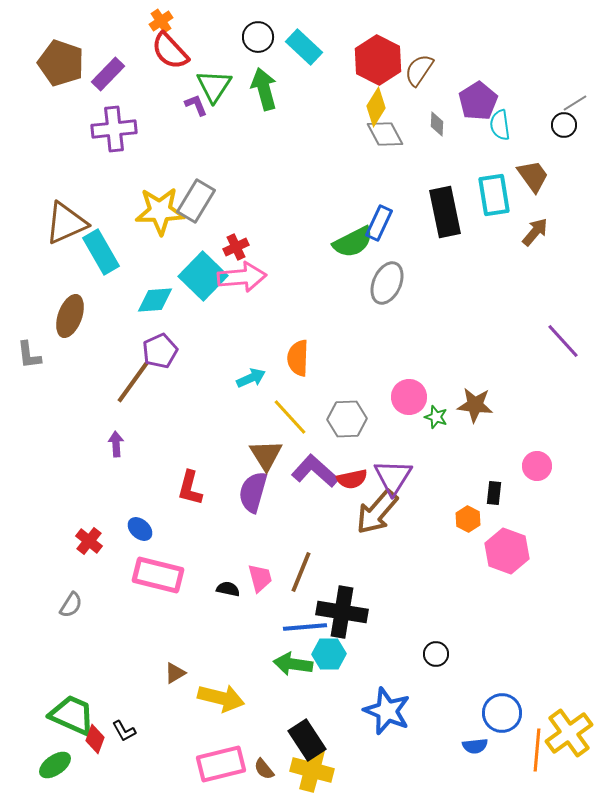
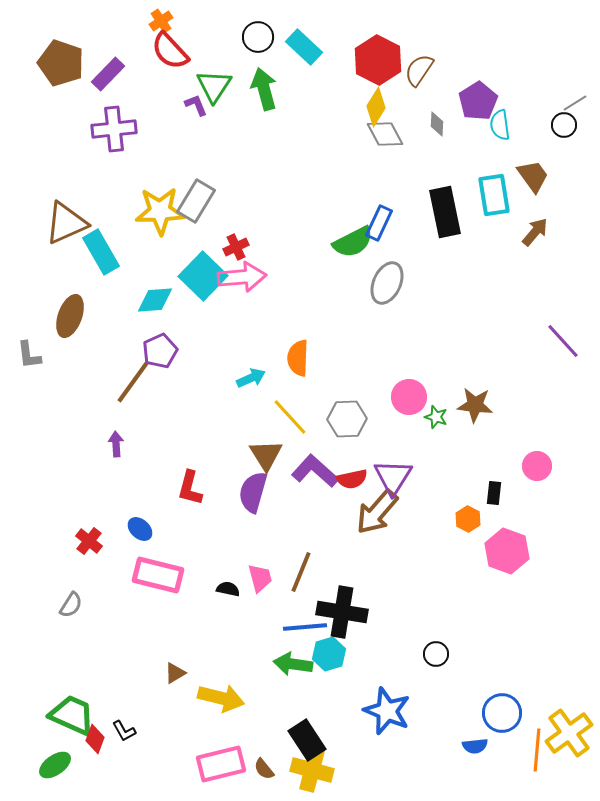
cyan hexagon at (329, 654): rotated 16 degrees counterclockwise
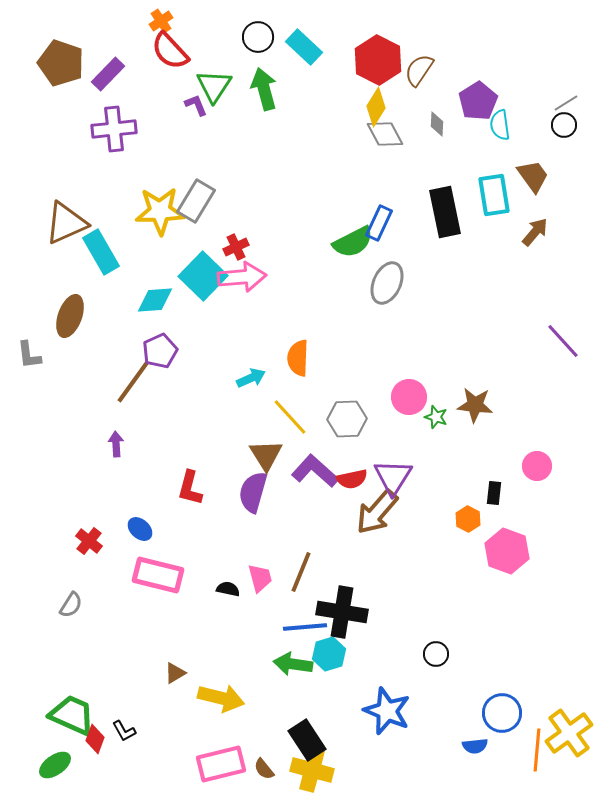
gray line at (575, 103): moved 9 px left
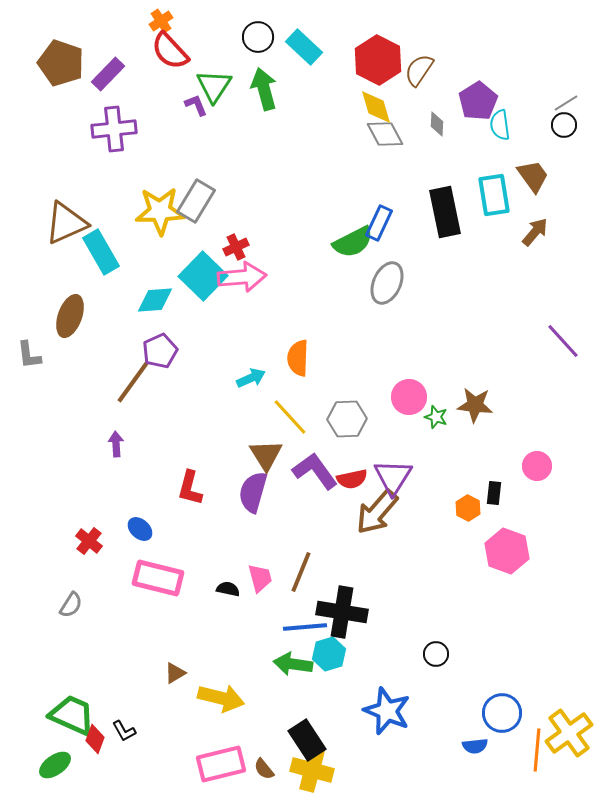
yellow diamond at (376, 107): rotated 48 degrees counterclockwise
purple L-shape at (315, 471): rotated 12 degrees clockwise
orange hexagon at (468, 519): moved 11 px up
pink rectangle at (158, 575): moved 3 px down
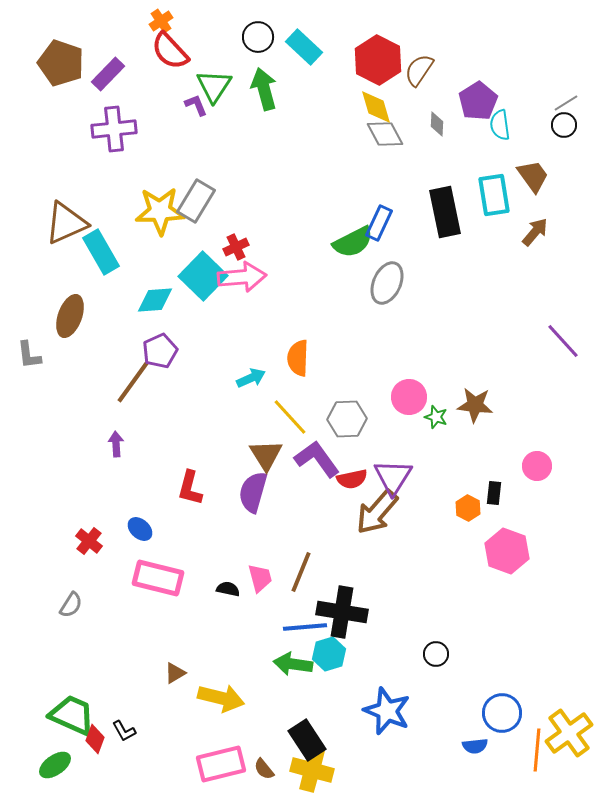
purple L-shape at (315, 471): moved 2 px right, 12 px up
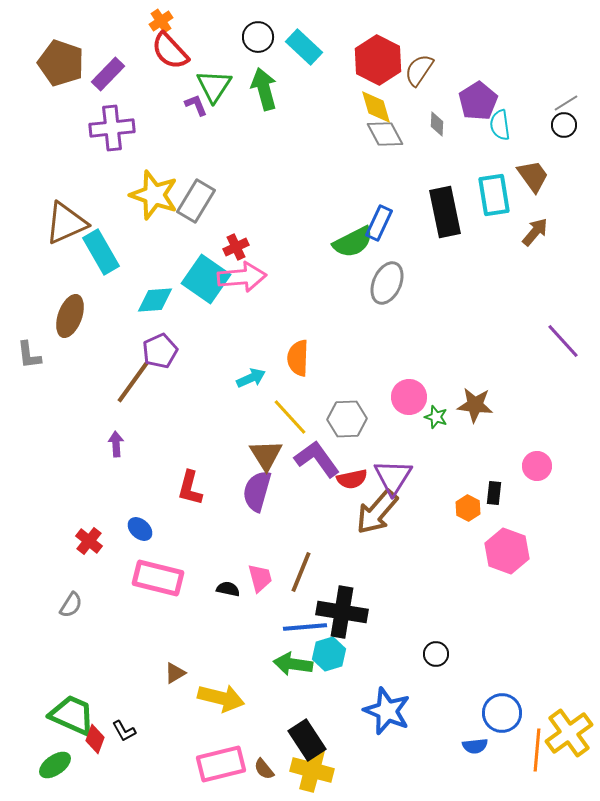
purple cross at (114, 129): moved 2 px left, 1 px up
yellow star at (160, 211): moved 6 px left, 16 px up; rotated 21 degrees clockwise
cyan square at (203, 276): moved 3 px right, 3 px down; rotated 9 degrees counterclockwise
purple semicircle at (253, 492): moved 4 px right, 1 px up
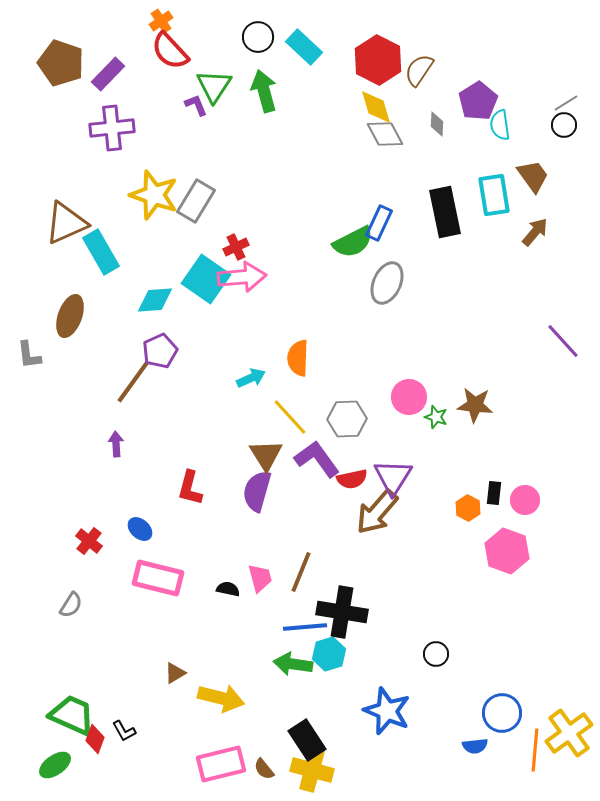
green arrow at (264, 89): moved 2 px down
pink circle at (537, 466): moved 12 px left, 34 px down
orange line at (537, 750): moved 2 px left
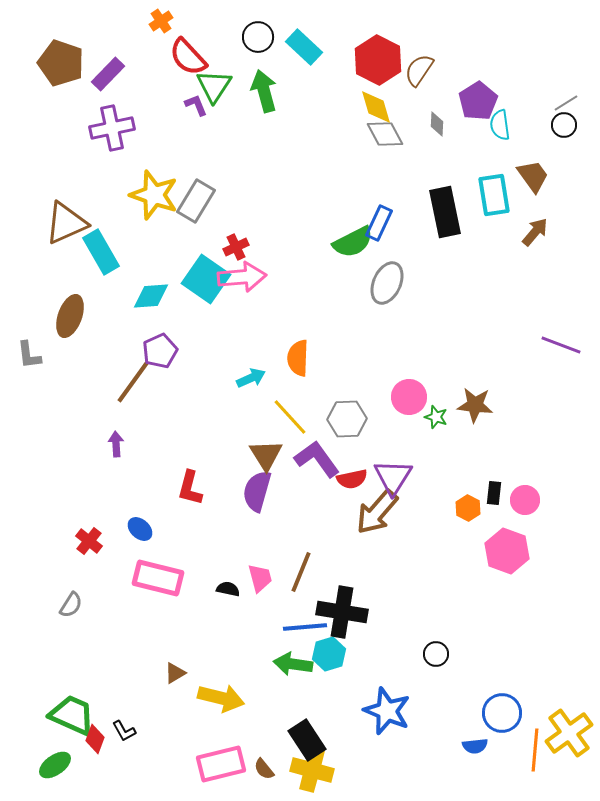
red semicircle at (170, 51): moved 18 px right, 6 px down
purple cross at (112, 128): rotated 6 degrees counterclockwise
cyan diamond at (155, 300): moved 4 px left, 4 px up
purple line at (563, 341): moved 2 px left, 4 px down; rotated 27 degrees counterclockwise
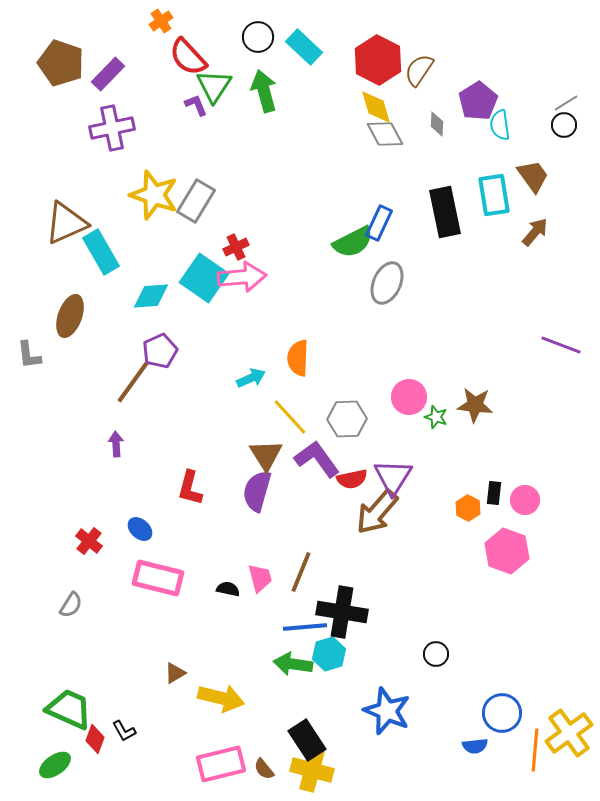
cyan square at (206, 279): moved 2 px left, 1 px up
green trapezoid at (72, 715): moved 3 px left, 6 px up
